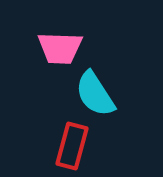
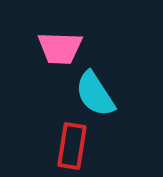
red rectangle: rotated 6 degrees counterclockwise
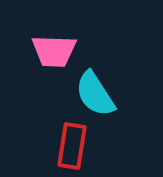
pink trapezoid: moved 6 px left, 3 px down
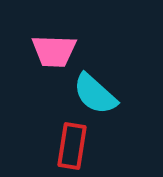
cyan semicircle: rotated 15 degrees counterclockwise
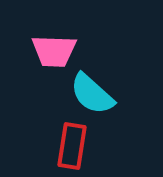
cyan semicircle: moved 3 px left
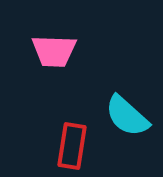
cyan semicircle: moved 35 px right, 22 px down
